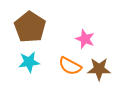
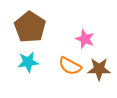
cyan star: moved 1 px left
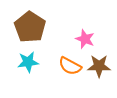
brown star: moved 3 px up
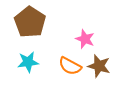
brown pentagon: moved 5 px up
brown star: rotated 15 degrees clockwise
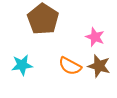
brown pentagon: moved 13 px right, 3 px up
pink star: moved 10 px right, 2 px up
cyan star: moved 6 px left, 3 px down
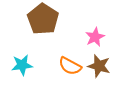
pink star: rotated 24 degrees clockwise
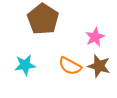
cyan star: moved 3 px right
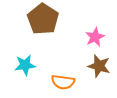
orange semicircle: moved 7 px left, 16 px down; rotated 20 degrees counterclockwise
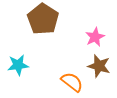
cyan star: moved 7 px left
orange semicircle: moved 9 px right; rotated 150 degrees counterclockwise
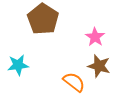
pink star: rotated 12 degrees counterclockwise
orange semicircle: moved 2 px right
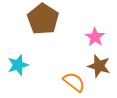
cyan star: rotated 10 degrees counterclockwise
